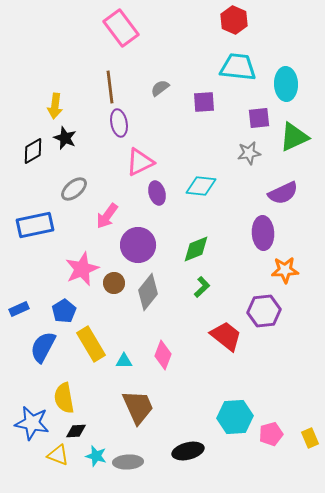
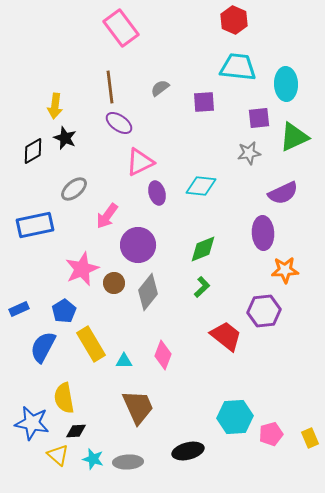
purple ellipse at (119, 123): rotated 44 degrees counterclockwise
green diamond at (196, 249): moved 7 px right
yellow triangle at (58, 455): rotated 20 degrees clockwise
cyan star at (96, 456): moved 3 px left, 3 px down
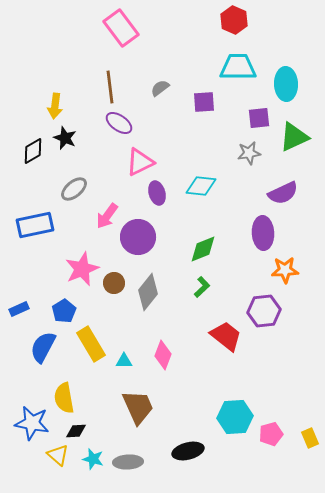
cyan trapezoid at (238, 67): rotated 6 degrees counterclockwise
purple circle at (138, 245): moved 8 px up
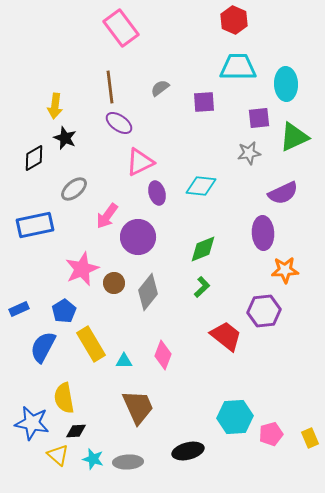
black diamond at (33, 151): moved 1 px right, 7 px down
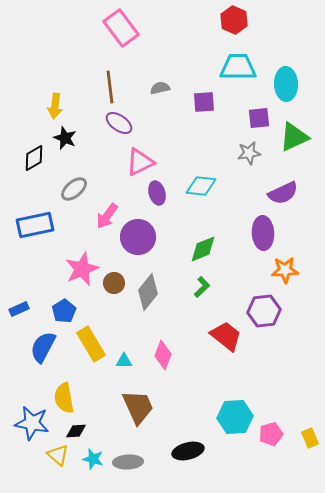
gray semicircle at (160, 88): rotated 24 degrees clockwise
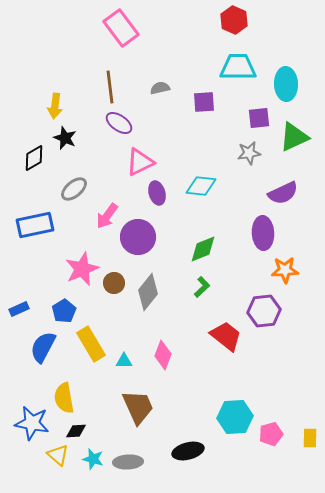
yellow rectangle at (310, 438): rotated 24 degrees clockwise
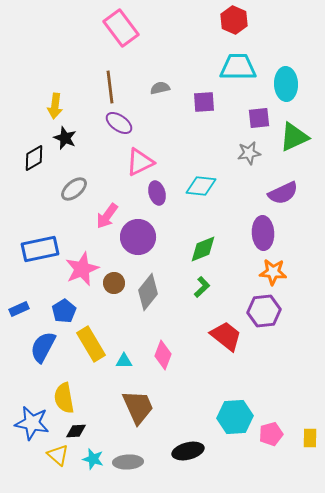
blue rectangle at (35, 225): moved 5 px right, 24 px down
orange star at (285, 270): moved 12 px left, 2 px down; rotated 8 degrees clockwise
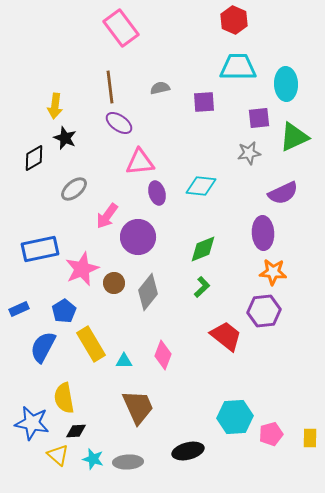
pink triangle at (140, 162): rotated 20 degrees clockwise
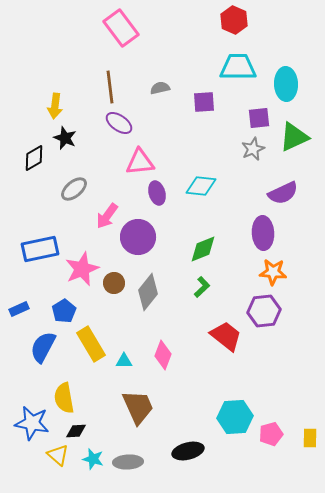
gray star at (249, 153): moved 4 px right, 4 px up; rotated 15 degrees counterclockwise
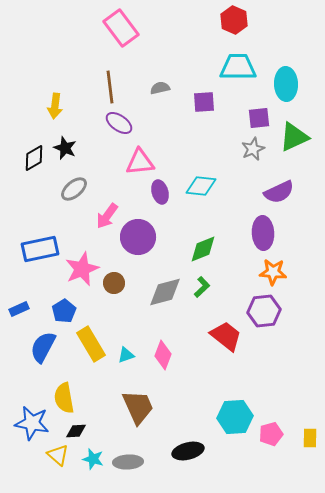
black star at (65, 138): moved 10 px down
purple ellipse at (157, 193): moved 3 px right, 1 px up
purple semicircle at (283, 193): moved 4 px left, 1 px up
gray diamond at (148, 292): moved 17 px right; rotated 36 degrees clockwise
cyan triangle at (124, 361): moved 2 px right, 6 px up; rotated 18 degrees counterclockwise
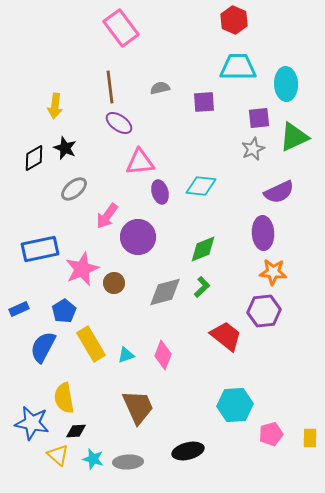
cyan hexagon at (235, 417): moved 12 px up
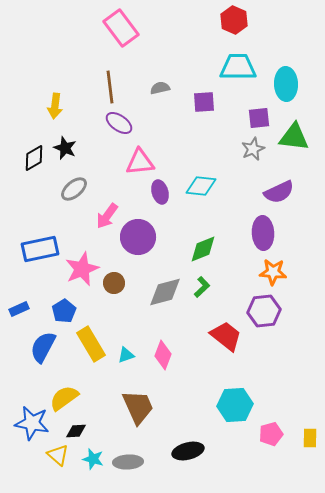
green triangle at (294, 137): rotated 32 degrees clockwise
yellow semicircle at (64, 398): rotated 64 degrees clockwise
